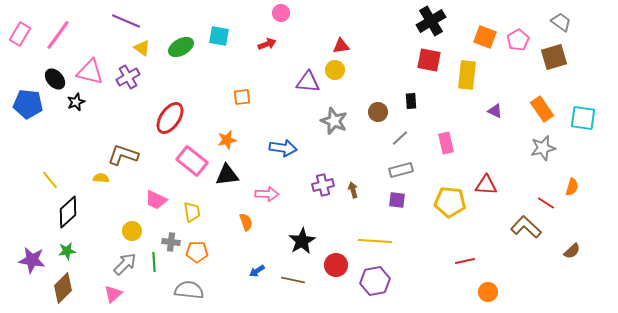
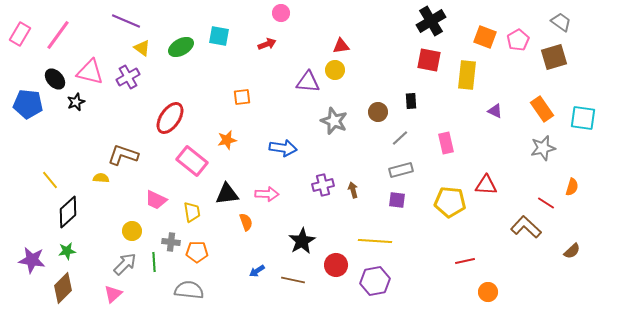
black triangle at (227, 175): moved 19 px down
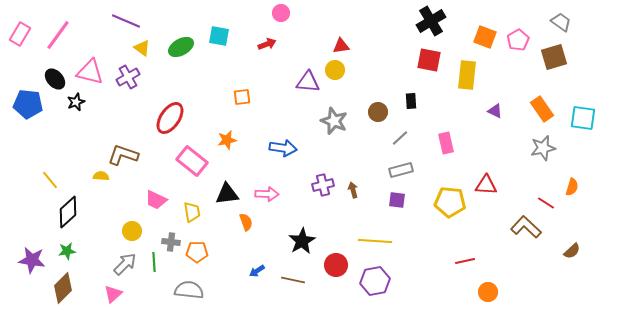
yellow semicircle at (101, 178): moved 2 px up
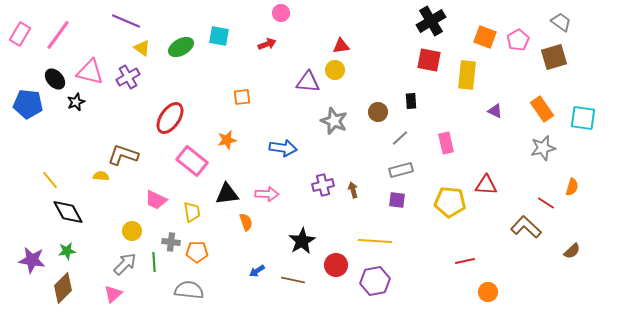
black diamond at (68, 212): rotated 76 degrees counterclockwise
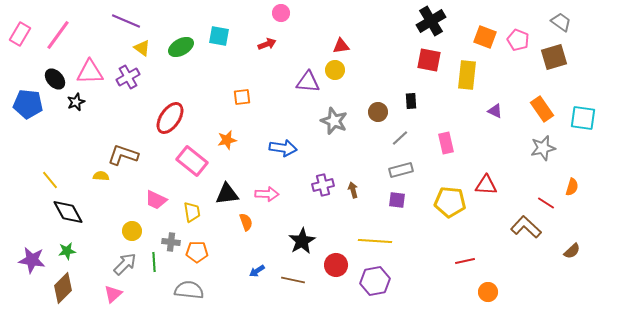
pink pentagon at (518, 40): rotated 20 degrees counterclockwise
pink triangle at (90, 72): rotated 16 degrees counterclockwise
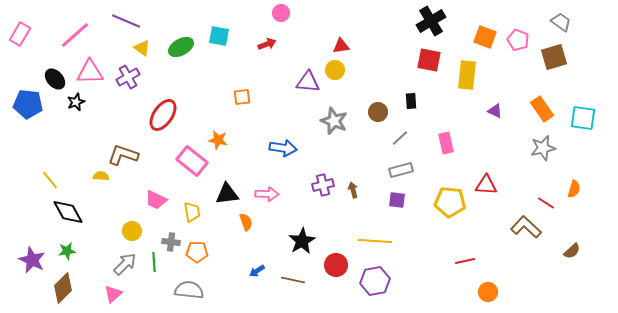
pink line at (58, 35): moved 17 px right; rotated 12 degrees clockwise
red ellipse at (170, 118): moved 7 px left, 3 px up
orange star at (227, 140): moved 9 px left; rotated 24 degrees clockwise
orange semicircle at (572, 187): moved 2 px right, 2 px down
purple star at (32, 260): rotated 16 degrees clockwise
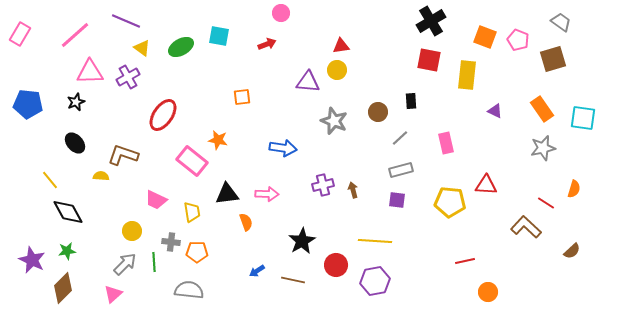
brown square at (554, 57): moved 1 px left, 2 px down
yellow circle at (335, 70): moved 2 px right
black ellipse at (55, 79): moved 20 px right, 64 px down
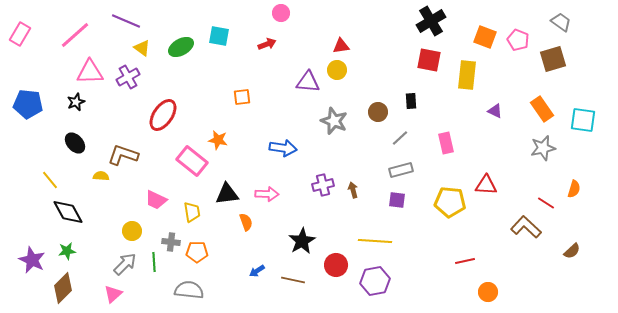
cyan square at (583, 118): moved 2 px down
